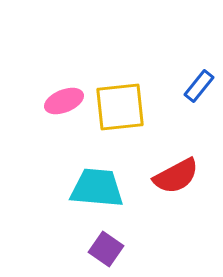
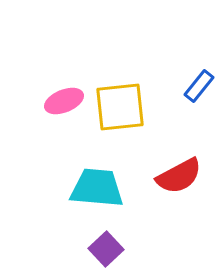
red semicircle: moved 3 px right
purple square: rotated 12 degrees clockwise
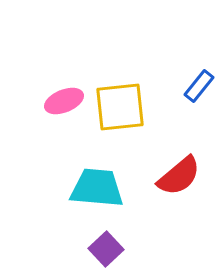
red semicircle: rotated 12 degrees counterclockwise
